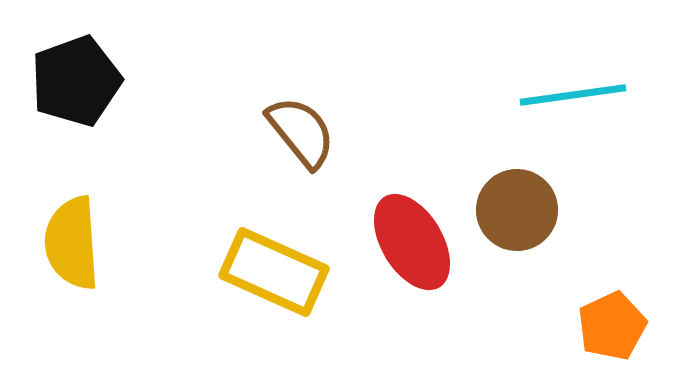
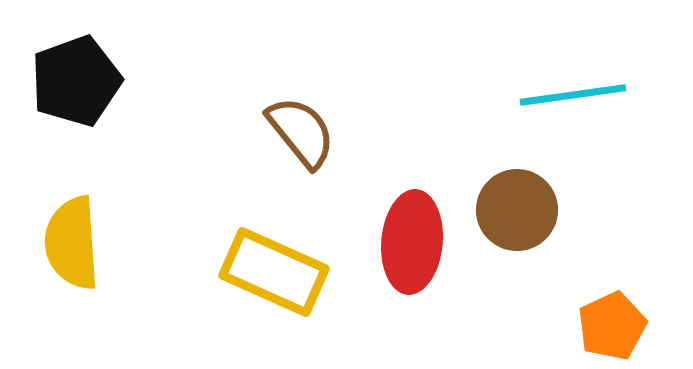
red ellipse: rotated 36 degrees clockwise
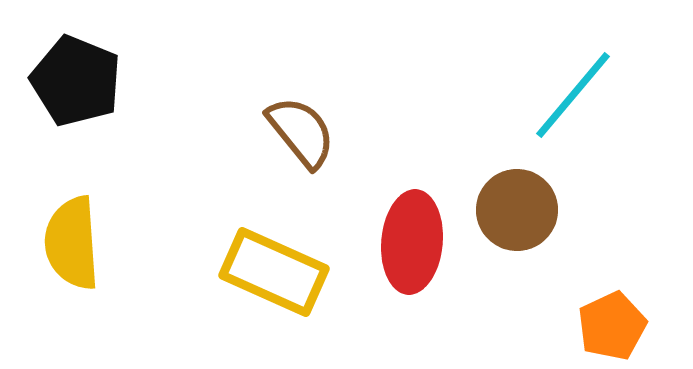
black pentagon: rotated 30 degrees counterclockwise
cyan line: rotated 42 degrees counterclockwise
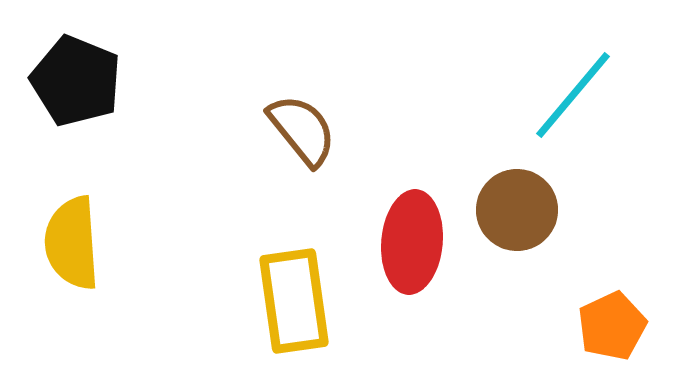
brown semicircle: moved 1 px right, 2 px up
yellow rectangle: moved 20 px right, 29 px down; rotated 58 degrees clockwise
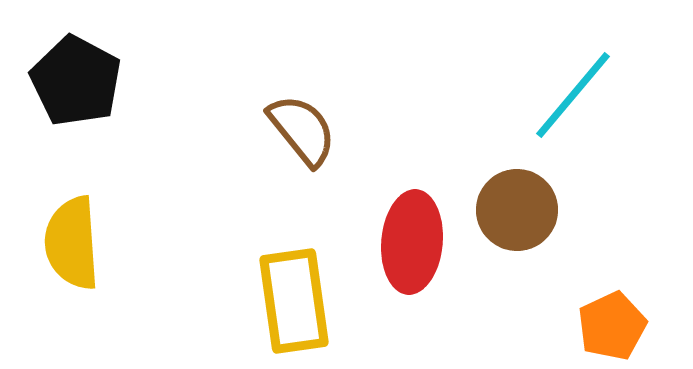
black pentagon: rotated 6 degrees clockwise
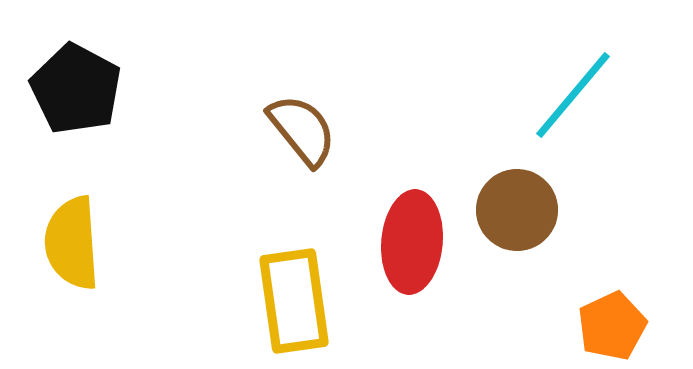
black pentagon: moved 8 px down
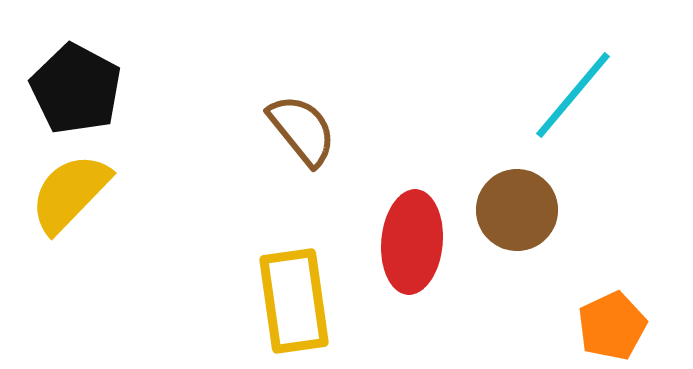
yellow semicircle: moved 2 px left, 50 px up; rotated 48 degrees clockwise
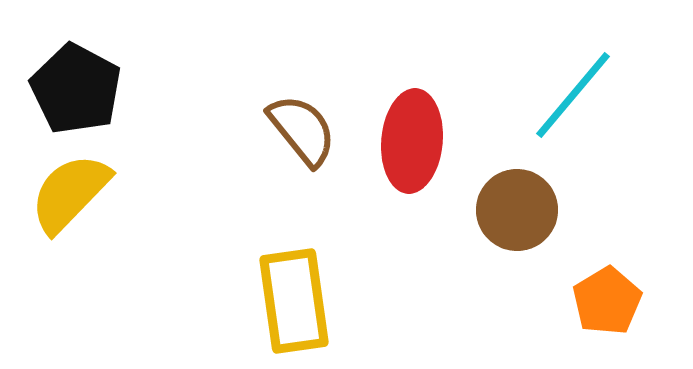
red ellipse: moved 101 px up
orange pentagon: moved 5 px left, 25 px up; rotated 6 degrees counterclockwise
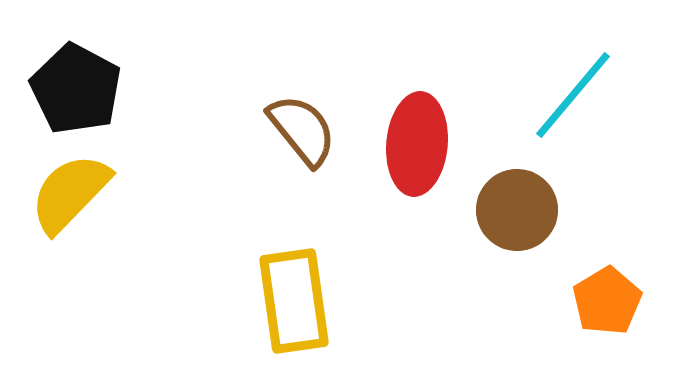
red ellipse: moved 5 px right, 3 px down
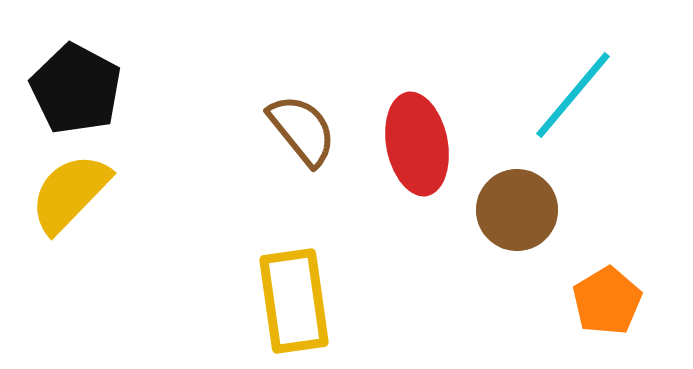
red ellipse: rotated 16 degrees counterclockwise
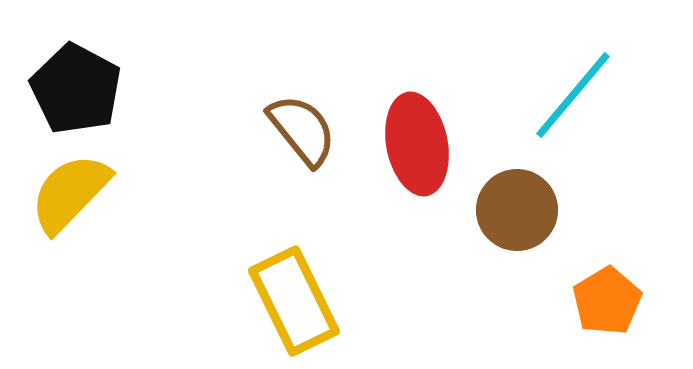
yellow rectangle: rotated 18 degrees counterclockwise
